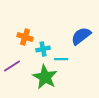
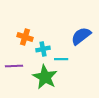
purple line: moved 2 px right; rotated 30 degrees clockwise
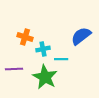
purple line: moved 3 px down
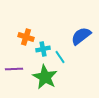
orange cross: moved 1 px right
cyan line: moved 1 px left, 2 px up; rotated 56 degrees clockwise
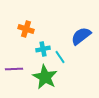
orange cross: moved 8 px up
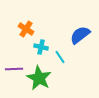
orange cross: rotated 14 degrees clockwise
blue semicircle: moved 1 px left, 1 px up
cyan cross: moved 2 px left, 2 px up; rotated 24 degrees clockwise
green star: moved 6 px left, 1 px down
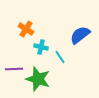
green star: moved 1 px left, 1 px down; rotated 10 degrees counterclockwise
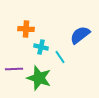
orange cross: rotated 28 degrees counterclockwise
green star: moved 1 px right, 1 px up
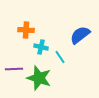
orange cross: moved 1 px down
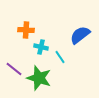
purple line: rotated 42 degrees clockwise
